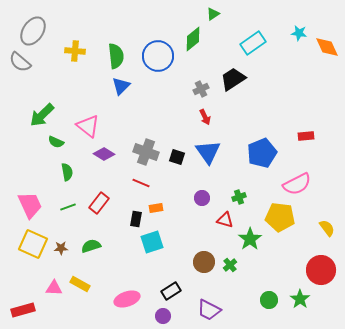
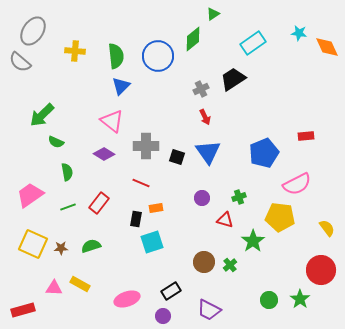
pink triangle at (88, 126): moved 24 px right, 5 px up
gray cross at (146, 152): moved 6 px up; rotated 20 degrees counterclockwise
blue pentagon at (262, 153): moved 2 px right
pink trapezoid at (30, 205): moved 10 px up; rotated 100 degrees counterclockwise
green star at (250, 239): moved 3 px right, 2 px down
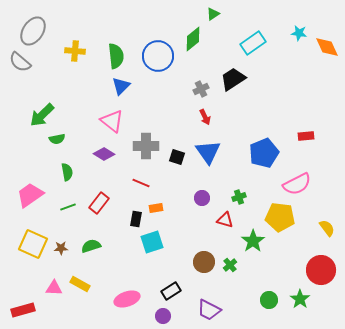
green semicircle at (56, 142): moved 1 px right, 3 px up; rotated 35 degrees counterclockwise
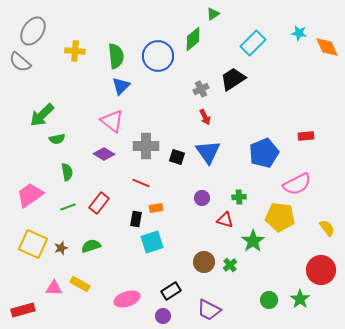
cyan rectangle at (253, 43): rotated 10 degrees counterclockwise
green cross at (239, 197): rotated 16 degrees clockwise
brown star at (61, 248): rotated 16 degrees counterclockwise
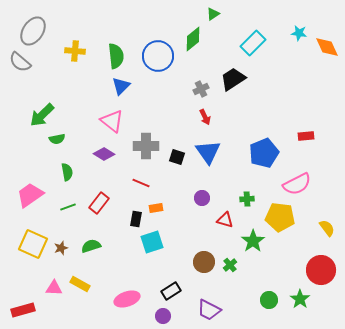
green cross at (239, 197): moved 8 px right, 2 px down
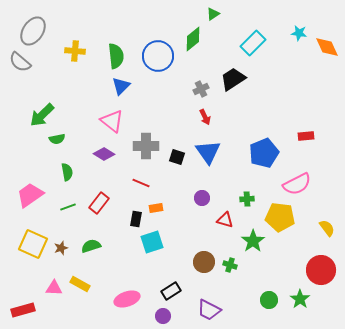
green cross at (230, 265): rotated 32 degrees counterclockwise
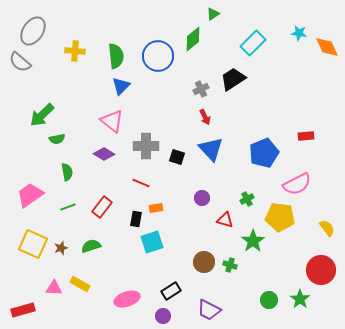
blue triangle at (208, 152): moved 3 px right, 3 px up; rotated 8 degrees counterclockwise
green cross at (247, 199): rotated 24 degrees counterclockwise
red rectangle at (99, 203): moved 3 px right, 4 px down
